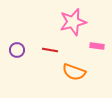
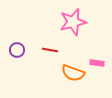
pink rectangle: moved 17 px down
orange semicircle: moved 1 px left, 1 px down
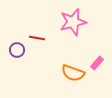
red line: moved 13 px left, 12 px up
pink rectangle: rotated 56 degrees counterclockwise
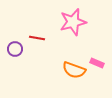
purple circle: moved 2 px left, 1 px up
pink rectangle: rotated 72 degrees clockwise
orange semicircle: moved 1 px right, 3 px up
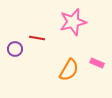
orange semicircle: moved 5 px left; rotated 80 degrees counterclockwise
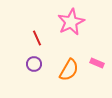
pink star: moved 2 px left; rotated 12 degrees counterclockwise
red line: rotated 56 degrees clockwise
purple circle: moved 19 px right, 15 px down
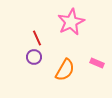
purple circle: moved 7 px up
orange semicircle: moved 4 px left
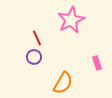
pink star: moved 2 px up
pink rectangle: rotated 48 degrees clockwise
orange semicircle: moved 2 px left, 13 px down
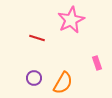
red line: rotated 49 degrees counterclockwise
purple circle: moved 21 px down
